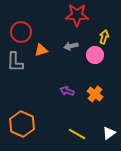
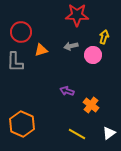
pink circle: moved 2 px left
orange cross: moved 4 px left, 11 px down
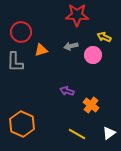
yellow arrow: rotated 80 degrees counterclockwise
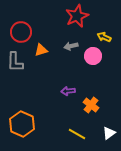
red star: moved 1 px down; rotated 25 degrees counterclockwise
pink circle: moved 1 px down
purple arrow: moved 1 px right; rotated 24 degrees counterclockwise
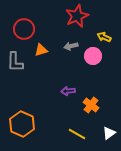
red circle: moved 3 px right, 3 px up
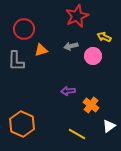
gray L-shape: moved 1 px right, 1 px up
white triangle: moved 7 px up
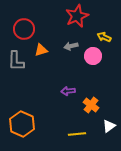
yellow line: rotated 36 degrees counterclockwise
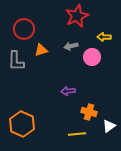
yellow arrow: rotated 24 degrees counterclockwise
pink circle: moved 1 px left, 1 px down
orange cross: moved 2 px left, 7 px down; rotated 21 degrees counterclockwise
